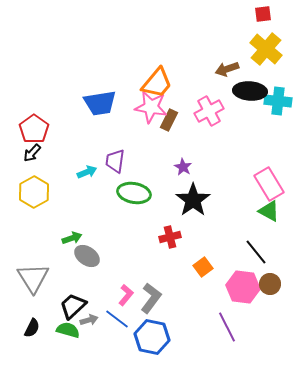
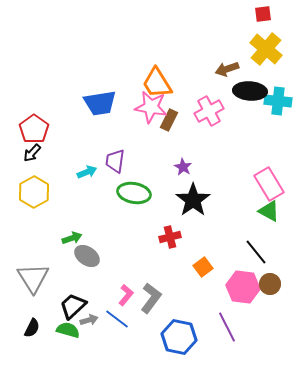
orange trapezoid: rotated 108 degrees clockwise
blue hexagon: moved 27 px right
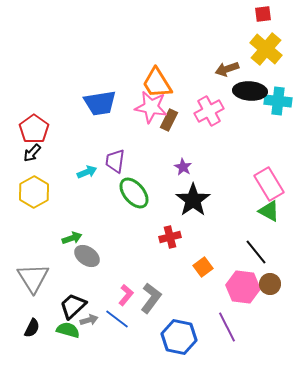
green ellipse: rotated 40 degrees clockwise
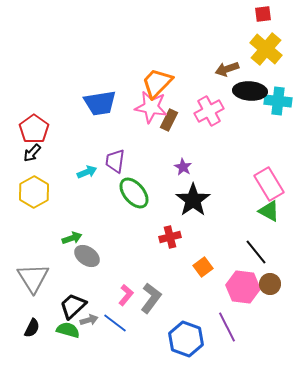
orange trapezoid: rotated 76 degrees clockwise
blue line: moved 2 px left, 4 px down
blue hexagon: moved 7 px right, 2 px down; rotated 8 degrees clockwise
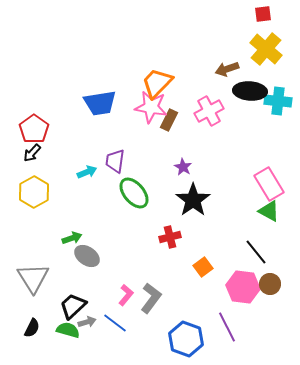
gray arrow: moved 2 px left, 2 px down
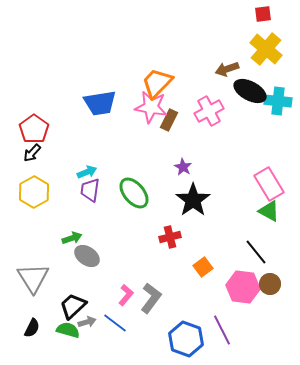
black ellipse: rotated 24 degrees clockwise
purple trapezoid: moved 25 px left, 29 px down
purple line: moved 5 px left, 3 px down
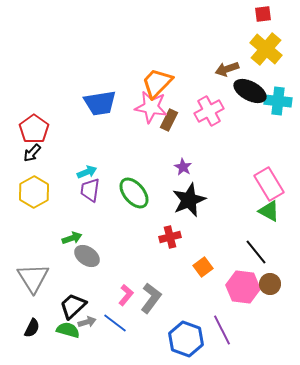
black star: moved 4 px left; rotated 12 degrees clockwise
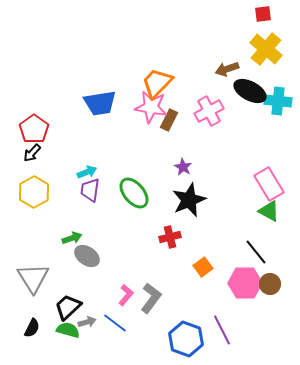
pink hexagon: moved 2 px right, 4 px up; rotated 8 degrees counterclockwise
black trapezoid: moved 5 px left, 1 px down
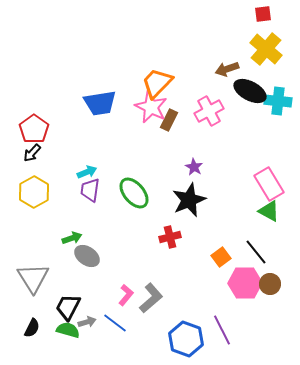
pink star: rotated 16 degrees clockwise
purple star: moved 11 px right
orange square: moved 18 px right, 10 px up
gray L-shape: rotated 12 degrees clockwise
black trapezoid: rotated 20 degrees counterclockwise
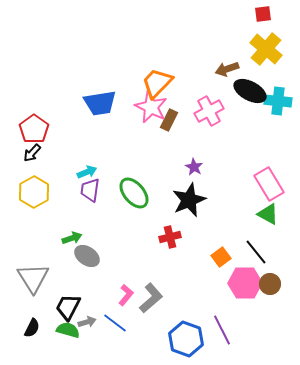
green triangle: moved 1 px left, 3 px down
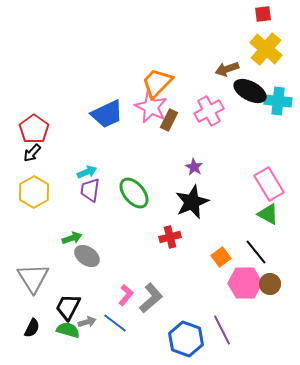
blue trapezoid: moved 7 px right, 11 px down; rotated 16 degrees counterclockwise
black star: moved 3 px right, 2 px down
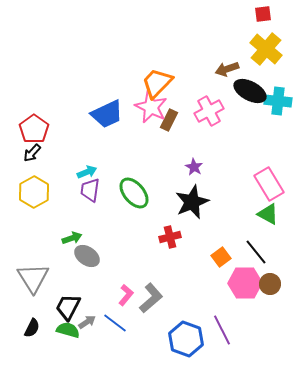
gray arrow: rotated 18 degrees counterclockwise
